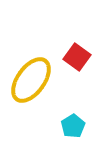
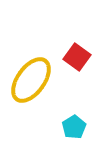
cyan pentagon: moved 1 px right, 1 px down
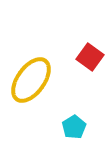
red square: moved 13 px right
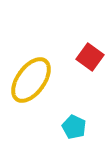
cyan pentagon: rotated 15 degrees counterclockwise
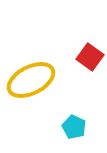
yellow ellipse: rotated 27 degrees clockwise
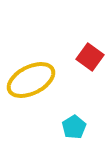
cyan pentagon: rotated 15 degrees clockwise
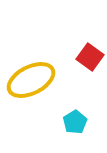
cyan pentagon: moved 1 px right, 5 px up
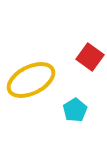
cyan pentagon: moved 12 px up
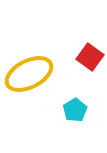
yellow ellipse: moved 2 px left, 6 px up
